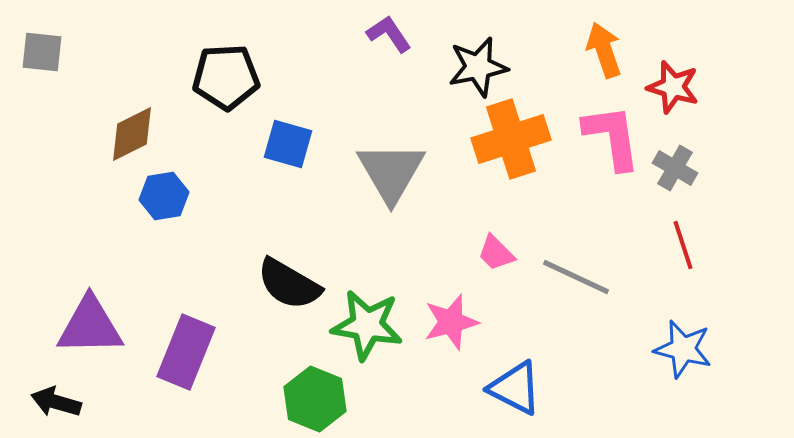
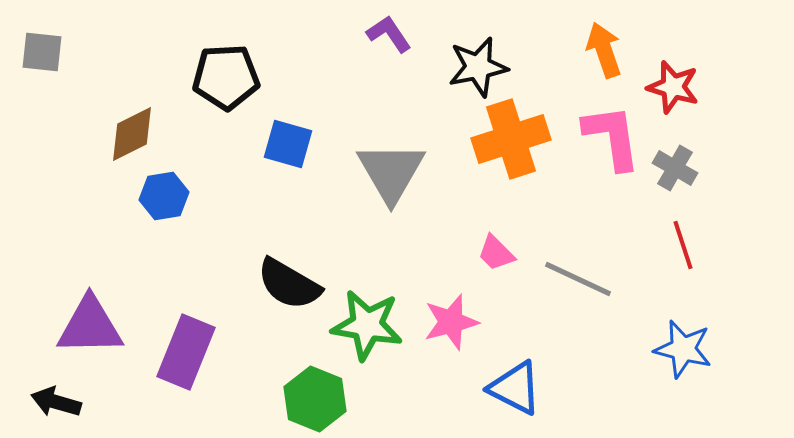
gray line: moved 2 px right, 2 px down
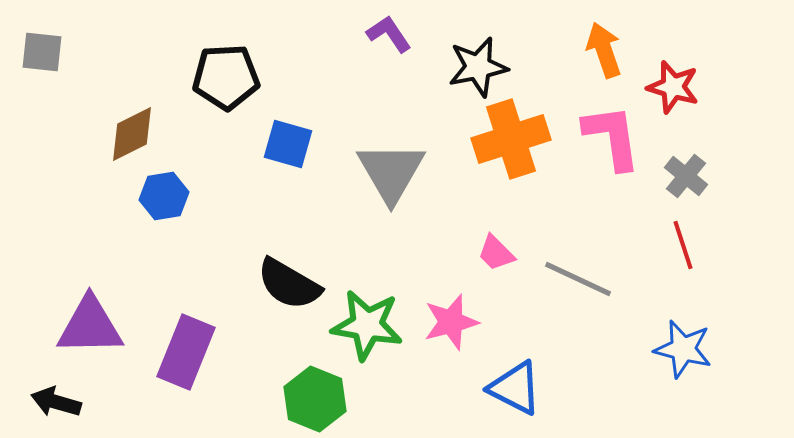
gray cross: moved 11 px right, 8 px down; rotated 9 degrees clockwise
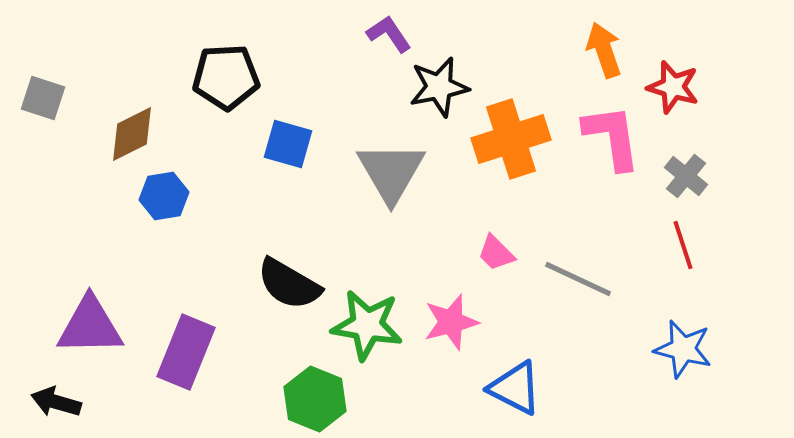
gray square: moved 1 px right, 46 px down; rotated 12 degrees clockwise
black star: moved 39 px left, 20 px down
